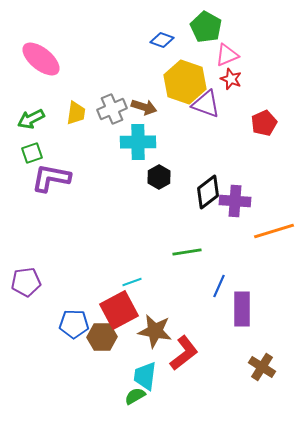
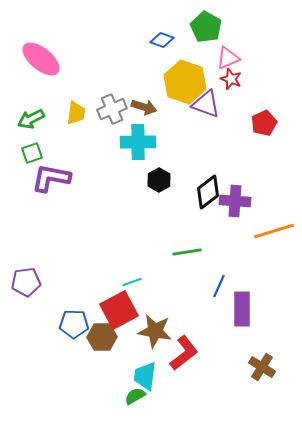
pink triangle: moved 1 px right, 3 px down
black hexagon: moved 3 px down
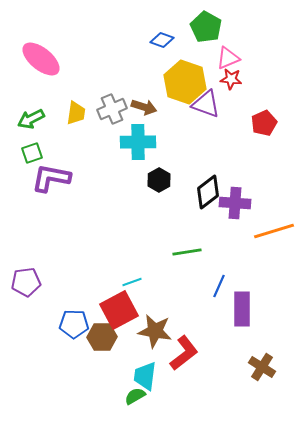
red star: rotated 15 degrees counterclockwise
purple cross: moved 2 px down
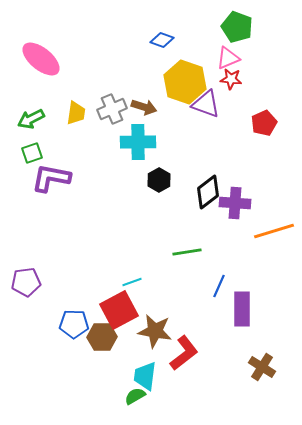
green pentagon: moved 31 px right; rotated 8 degrees counterclockwise
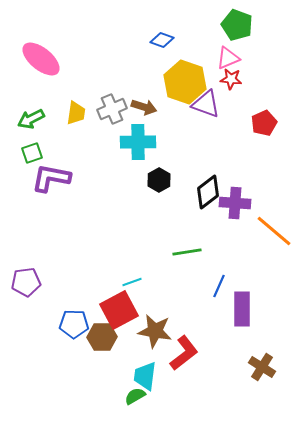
green pentagon: moved 2 px up
orange line: rotated 57 degrees clockwise
